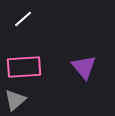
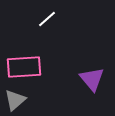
white line: moved 24 px right
purple triangle: moved 8 px right, 12 px down
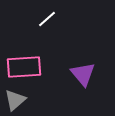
purple triangle: moved 9 px left, 5 px up
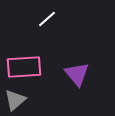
purple triangle: moved 6 px left
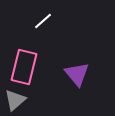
white line: moved 4 px left, 2 px down
pink rectangle: rotated 72 degrees counterclockwise
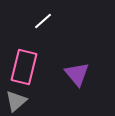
gray triangle: moved 1 px right, 1 px down
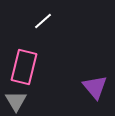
purple triangle: moved 18 px right, 13 px down
gray triangle: rotated 20 degrees counterclockwise
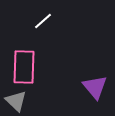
pink rectangle: rotated 12 degrees counterclockwise
gray triangle: rotated 15 degrees counterclockwise
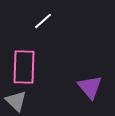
purple triangle: moved 5 px left
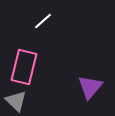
pink rectangle: rotated 12 degrees clockwise
purple triangle: rotated 20 degrees clockwise
